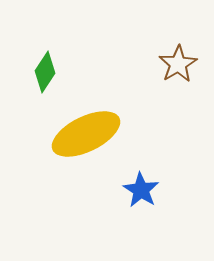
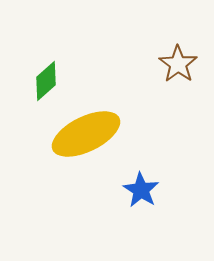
brown star: rotated 6 degrees counterclockwise
green diamond: moved 1 px right, 9 px down; rotated 15 degrees clockwise
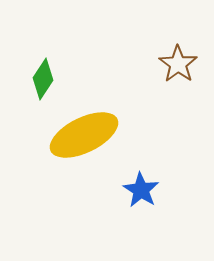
green diamond: moved 3 px left, 2 px up; rotated 15 degrees counterclockwise
yellow ellipse: moved 2 px left, 1 px down
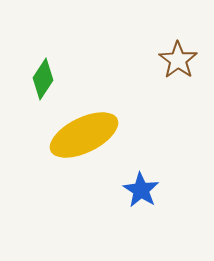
brown star: moved 4 px up
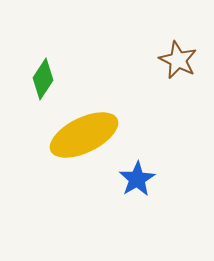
brown star: rotated 9 degrees counterclockwise
blue star: moved 4 px left, 11 px up; rotated 9 degrees clockwise
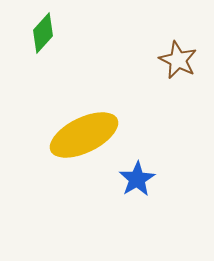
green diamond: moved 46 px up; rotated 9 degrees clockwise
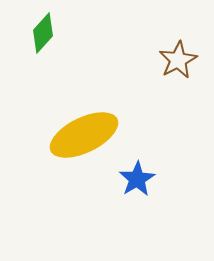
brown star: rotated 18 degrees clockwise
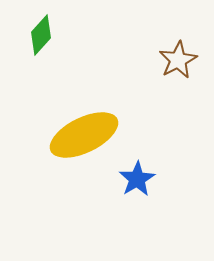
green diamond: moved 2 px left, 2 px down
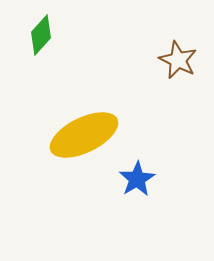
brown star: rotated 18 degrees counterclockwise
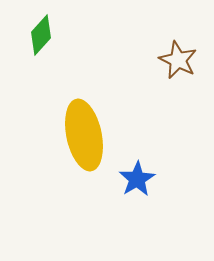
yellow ellipse: rotated 76 degrees counterclockwise
